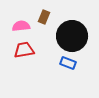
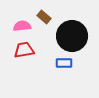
brown rectangle: rotated 72 degrees counterclockwise
pink semicircle: moved 1 px right
blue rectangle: moved 4 px left; rotated 21 degrees counterclockwise
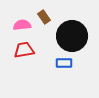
brown rectangle: rotated 16 degrees clockwise
pink semicircle: moved 1 px up
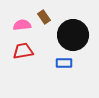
black circle: moved 1 px right, 1 px up
red trapezoid: moved 1 px left, 1 px down
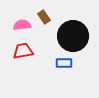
black circle: moved 1 px down
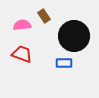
brown rectangle: moved 1 px up
black circle: moved 1 px right
red trapezoid: moved 1 px left, 3 px down; rotated 30 degrees clockwise
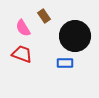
pink semicircle: moved 1 px right, 3 px down; rotated 114 degrees counterclockwise
black circle: moved 1 px right
blue rectangle: moved 1 px right
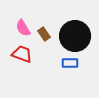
brown rectangle: moved 18 px down
blue rectangle: moved 5 px right
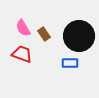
black circle: moved 4 px right
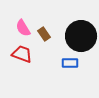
black circle: moved 2 px right
